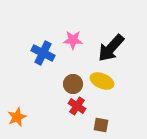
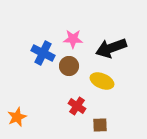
pink star: moved 1 px up
black arrow: rotated 28 degrees clockwise
brown circle: moved 4 px left, 18 px up
brown square: moved 1 px left; rotated 14 degrees counterclockwise
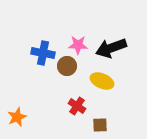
pink star: moved 5 px right, 6 px down
blue cross: rotated 15 degrees counterclockwise
brown circle: moved 2 px left
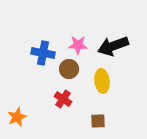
black arrow: moved 2 px right, 2 px up
brown circle: moved 2 px right, 3 px down
yellow ellipse: rotated 60 degrees clockwise
red cross: moved 14 px left, 7 px up
brown square: moved 2 px left, 4 px up
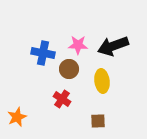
red cross: moved 1 px left
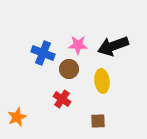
blue cross: rotated 10 degrees clockwise
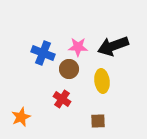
pink star: moved 2 px down
orange star: moved 4 px right
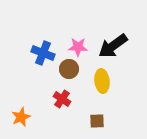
black arrow: rotated 16 degrees counterclockwise
brown square: moved 1 px left
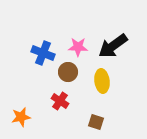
brown circle: moved 1 px left, 3 px down
red cross: moved 2 px left, 2 px down
orange star: rotated 12 degrees clockwise
brown square: moved 1 px left, 1 px down; rotated 21 degrees clockwise
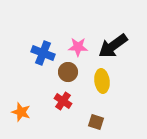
red cross: moved 3 px right
orange star: moved 5 px up; rotated 30 degrees clockwise
